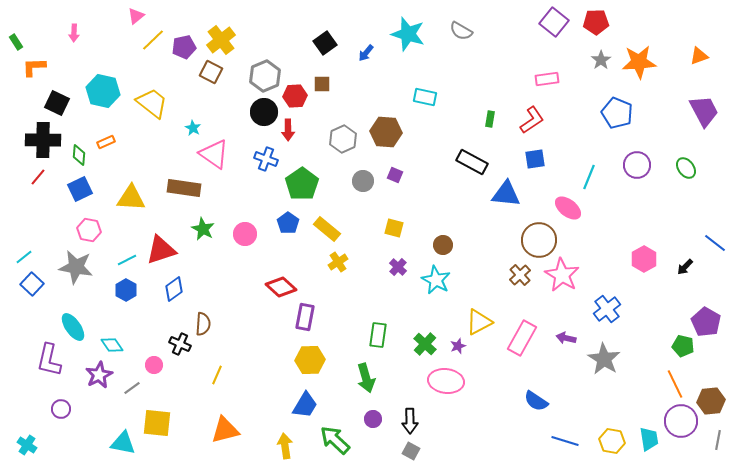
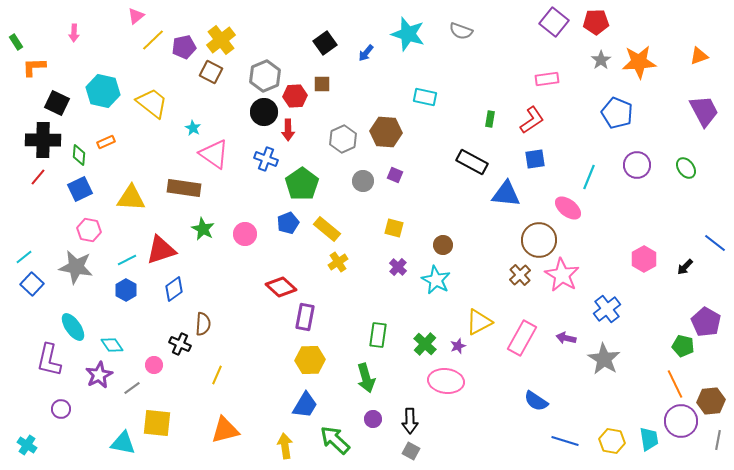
gray semicircle at (461, 31): rotated 10 degrees counterclockwise
blue pentagon at (288, 223): rotated 15 degrees clockwise
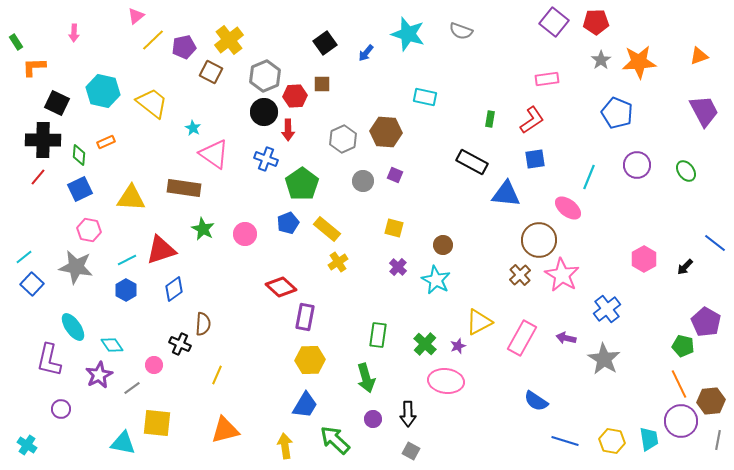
yellow cross at (221, 40): moved 8 px right
green ellipse at (686, 168): moved 3 px down
orange line at (675, 384): moved 4 px right
black arrow at (410, 421): moved 2 px left, 7 px up
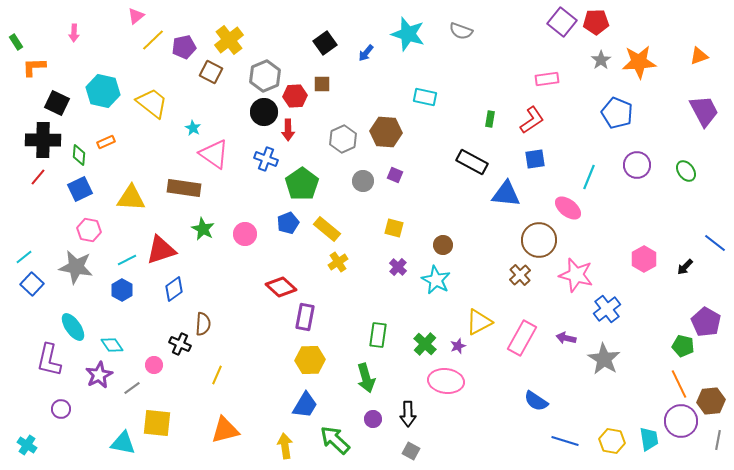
purple square at (554, 22): moved 8 px right
pink star at (562, 275): moved 14 px right; rotated 16 degrees counterclockwise
blue hexagon at (126, 290): moved 4 px left
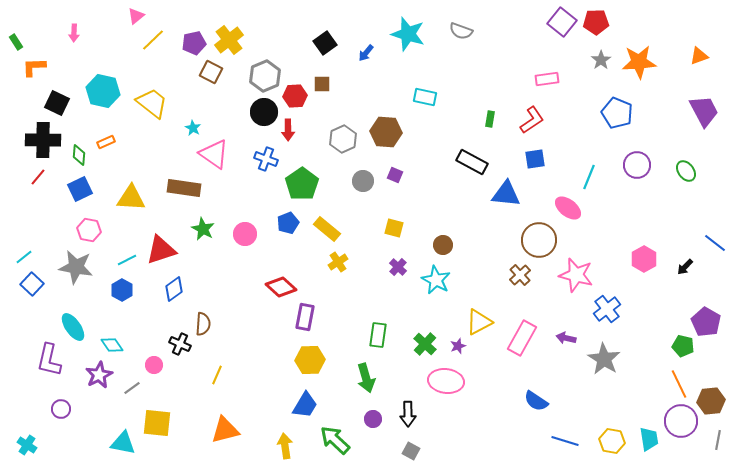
purple pentagon at (184, 47): moved 10 px right, 4 px up
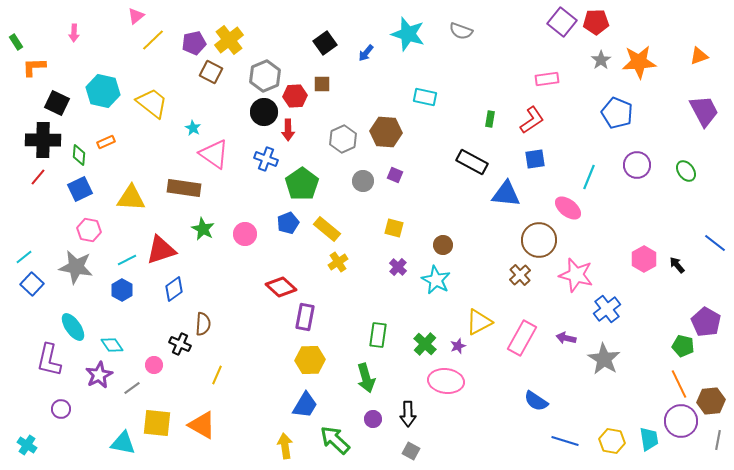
black arrow at (685, 267): moved 8 px left, 2 px up; rotated 96 degrees clockwise
orange triangle at (225, 430): moved 23 px left, 5 px up; rotated 44 degrees clockwise
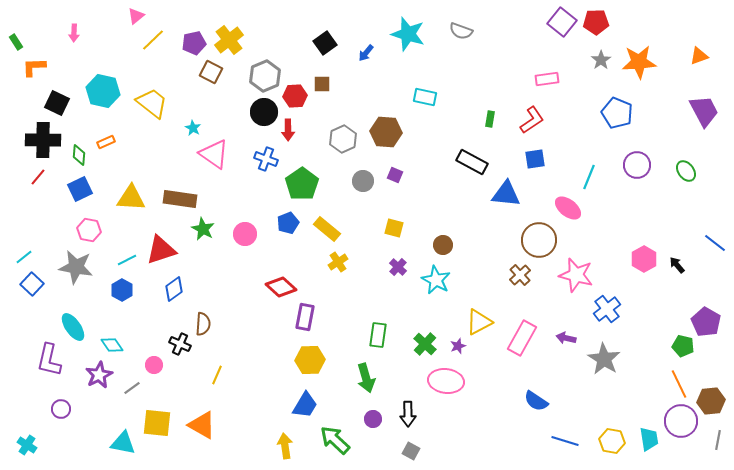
brown rectangle at (184, 188): moved 4 px left, 11 px down
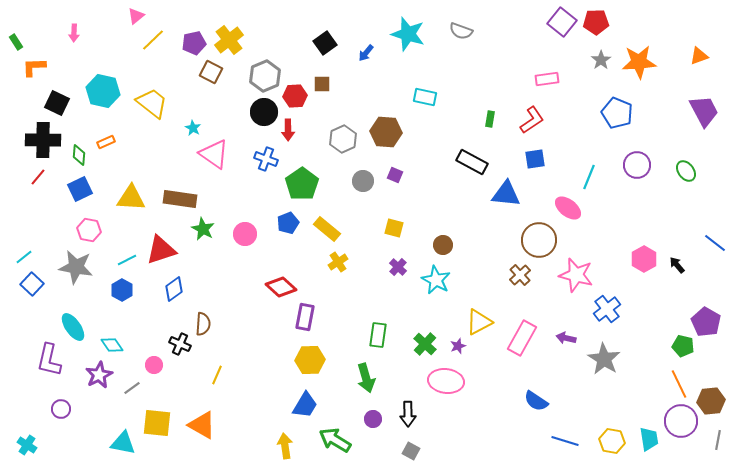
green arrow at (335, 440): rotated 12 degrees counterclockwise
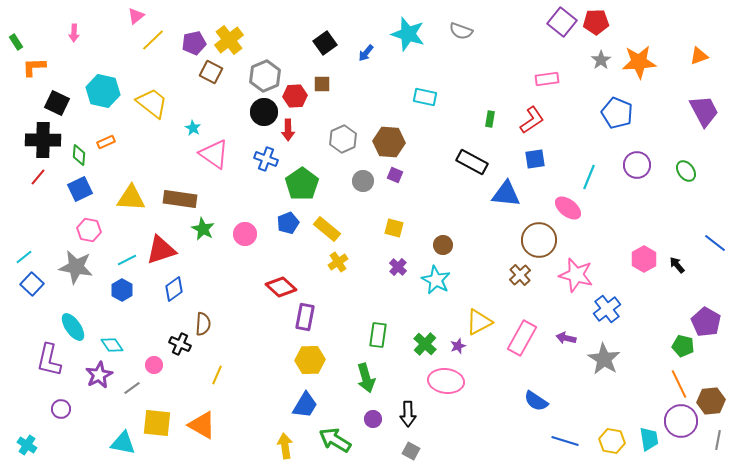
brown hexagon at (386, 132): moved 3 px right, 10 px down
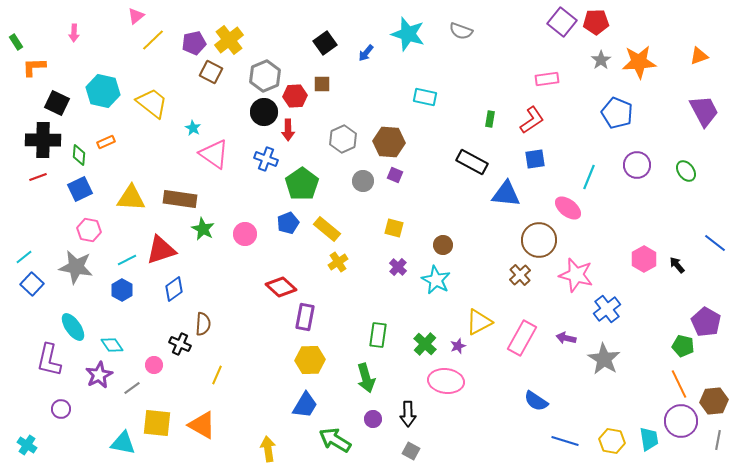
red line at (38, 177): rotated 30 degrees clockwise
brown hexagon at (711, 401): moved 3 px right
yellow arrow at (285, 446): moved 17 px left, 3 px down
